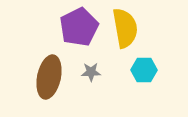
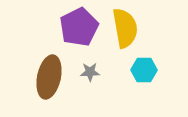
gray star: moved 1 px left
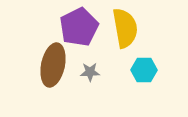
brown ellipse: moved 4 px right, 12 px up
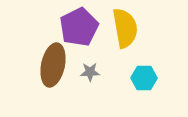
cyan hexagon: moved 8 px down
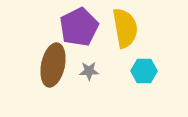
gray star: moved 1 px left, 1 px up
cyan hexagon: moved 7 px up
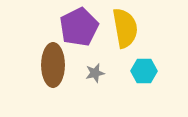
brown ellipse: rotated 12 degrees counterclockwise
gray star: moved 6 px right, 2 px down; rotated 12 degrees counterclockwise
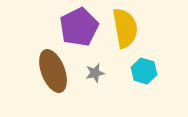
brown ellipse: moved 6 px down; rotated 21 degrees counterclockwise
cyan hexagon: rotated 15 degrees clockwise
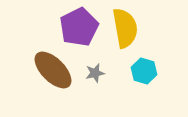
brown ellipse: moved 1 px up; rotated 24 degrees counterclockwise
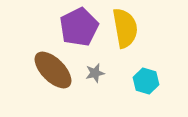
cyan hexagon: moved 2 px right, 10 px down
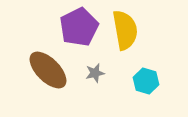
yellow semicircle: moved 2 px down
brown ellipse: moved 5 px left
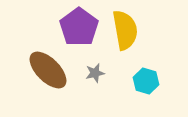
purple pentagon: rotated 9 degrees counterclockwise
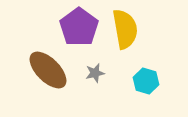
yellow semicircle: moved 1 px up
